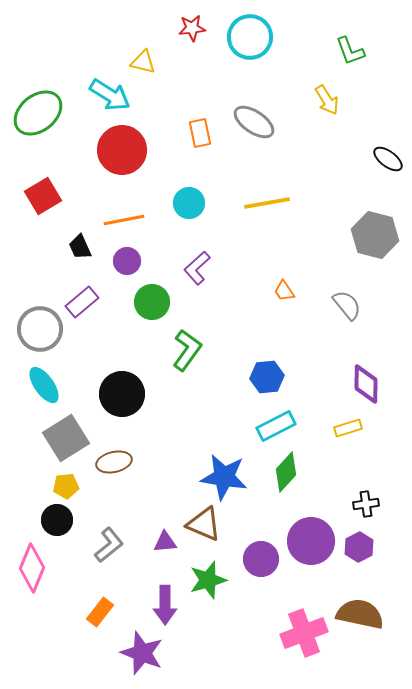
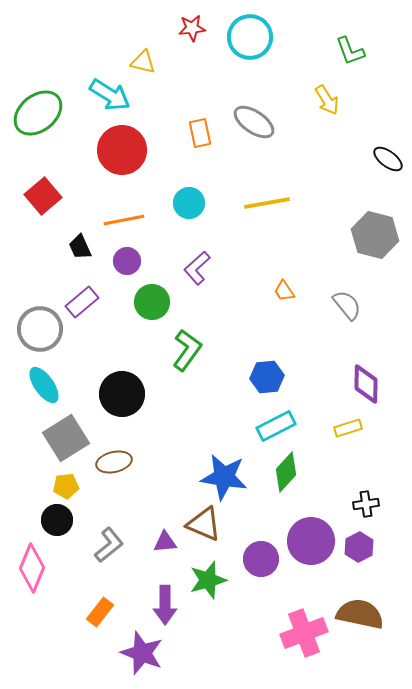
red square at (43, 196): rotated 9 degrees counterclockwise
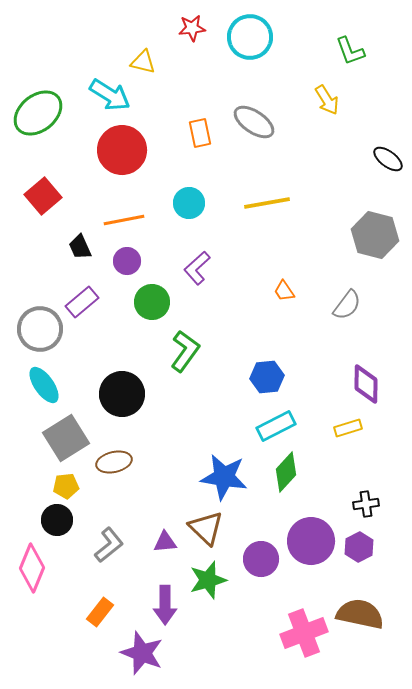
gray semicircle at (347, 305): rotated 76 degrees clockwise
green L-shape at (187, 350): moved 2 px left, 1 px down
brown triangle at (204, 524): moved 2 px right, 4 px down; rotated 21 degrees clockwise
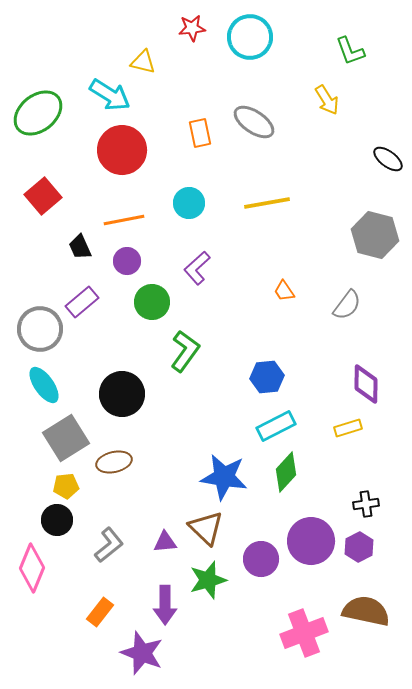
brown semicircle at (360, 614): moved 6 px right, 3 px up
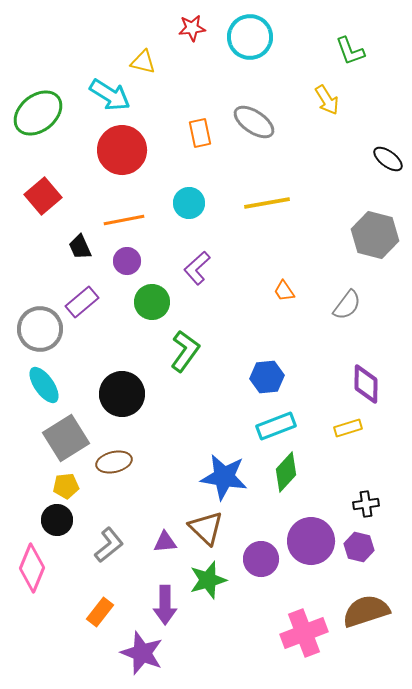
cyan rectangle at (276, 426): rotated 6 degrees clockwise
purple hexagon at (359, 547): rotated 20 degrees counterclockwise
brown semicircle at (366, 611): rotated 30 degrees counterclockwise
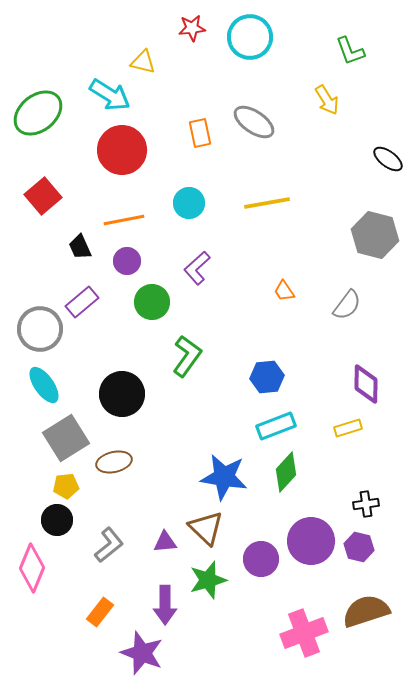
green L-shape at (185, 351): moved 2 px right, 5 px down
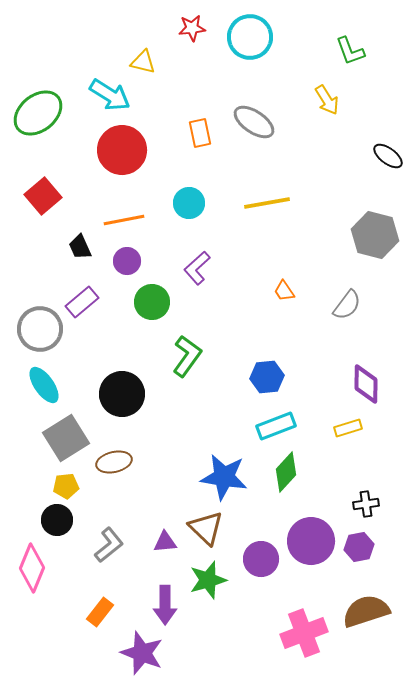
black ellipse at (388, 159): moved 3 px up
purple hexagon at (359, 547): rotated 24 degrees counterclockwise
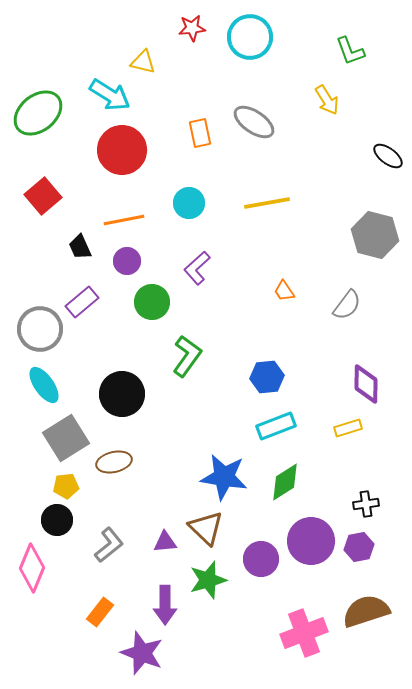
green diamond at (286, 472): moved 1 px left, 10 px down; rotated 15 degrees clockwise
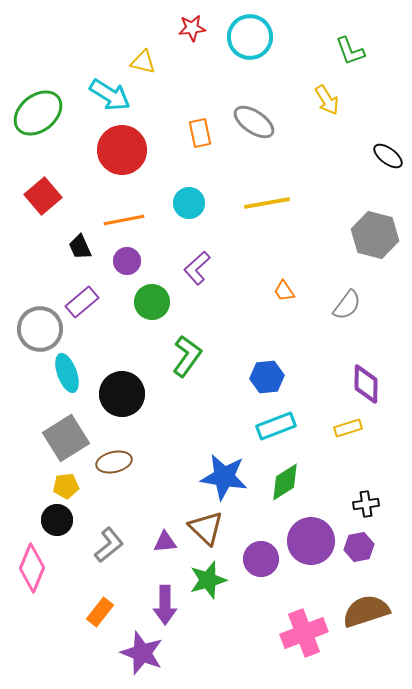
cyan ellipse at (44, 385): moved 23 px right, 12 px up; rotated 15 degrees clockwise
